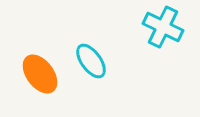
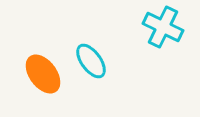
orange ellipse: moved 3 px right
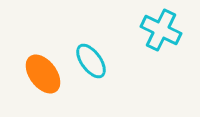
cyan cross: moved 2 px left, 3 px down
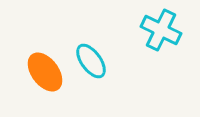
orange ellipse: moved 2 px right, 2 px up
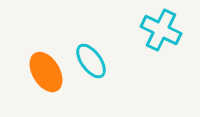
orange ellipse: moved 1 px right; rotated 6 degrees clockwise
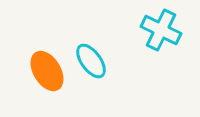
orange ellipse: moved 1 px right, 1 px up
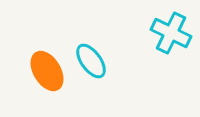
cyan cross: moved 10 px right, 3 px down
